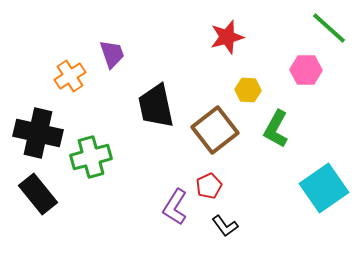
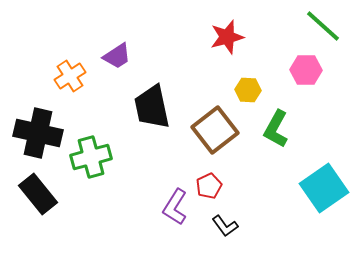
green line: moved 6 px left, 2 px up
purple trapezoid: moved 5 px right, 2 px down; rotated 76 degrees clockwise
black trapezoid: moved 4 px left, 1 px down
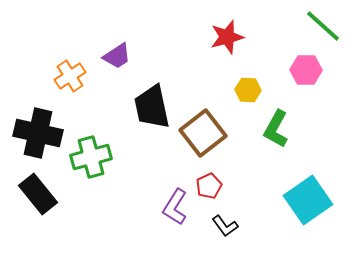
brown square: moved 12 px left, 3 px down
cyan square: moved 16 px left, 12 px down
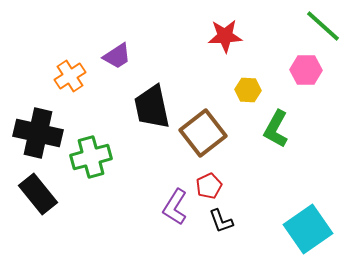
red star: moved 2 px left, 1 px up; rotated 12 degrees clockwise
cyan square: moved 29 px down
black L-shape: moved 4 px left, 5 px up; rotated 16 degrees clockwise
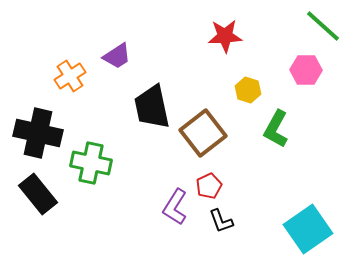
yellow hexagon: rotated 15 degrees clockwise
green cross: moved 6 px down; rotated 27 degrees clockwise
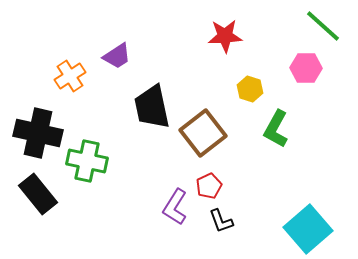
pink hexagon: moved 2 px up
yellow hexagon: moved 2 px right, 1 px up
green cross: moved 4 px left, 2 px up
cyan square: rotated 6 degrees counterclockwise
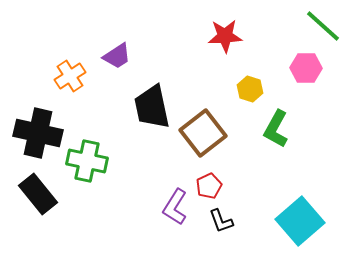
cyan square: moved 8 px left, 8 px up
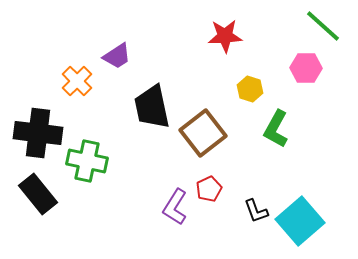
orange cross: moved 7 px right, 5 px down; rotated 12 degrees counterclockwise
black cross: rotated 6 degrees counterclockwise
red pentagon: moved 3 px down
black L-shape: moved 35 px right, 10 px up
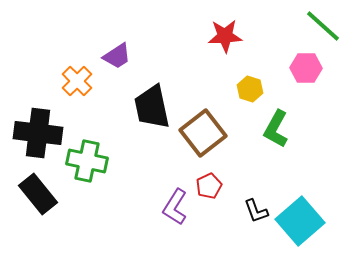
red pentagon: moved 3 px up
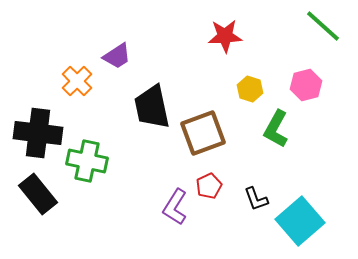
pink hexagon: moved 17 px down; rotated 16 degrees counterclockwise
brown square: rotated 18 degrees clockwise
black L-shape: moved 12 px up
